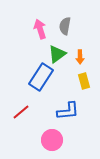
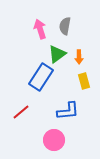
orange arrow: moved 1 px left
pink circle: moved 2 px right
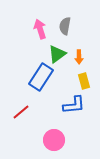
blue L-shape: moved 6 px right, 6 px up
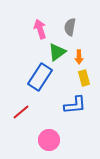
gray semicircle: moved 5 px right, 1 px down
green triangle: moved 2 px up
blue rectangle: moved 1 px left
yellow rectangle: moved 3 px up
blue L-shape: moved 1 px right
pink circle: moved 5 px left
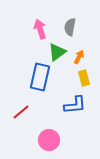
orange arrow: rotated 152 degrees counterclockwise
blue rectangle: rotated 20 degrees counterclockwise
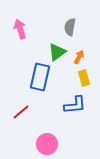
pink arrow: moved 20 px left
pink circle: moved 2 px left, 4 px down
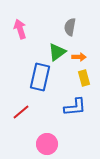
orange arrow: rotated 64 degrees clockwise
blue L-shape: moved 2 px down
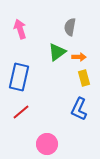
blue rectangle: moved 21 px left
blue L-shape: moved 4 px right, 2 px down; rotated 120 degrees clockwise
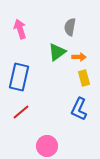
pink circle: moved 2 px down
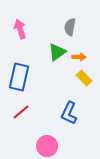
yellow rectangle: rotated 28 degrees counterclockwise
blue L-shape: moved 10 px left, 4 px down
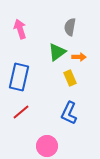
yellow rectangle: moved 14 px left; rotated 21 degrees clockwise
